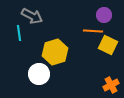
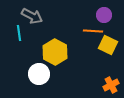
yellow hexagon: rotated 15 degrees counterclockwise
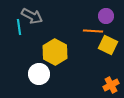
purple circle: moved 2 px right, 1 px down
cyan line: moved 6 px up
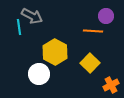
yellow square: moved 18 px left, 18 px down; rotated 18 degrees clockwise
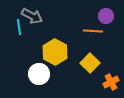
orange cross: moved 3 px up
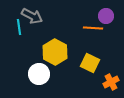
orange line: moved 3 px up
yellow square: rotated 18 degrees counterclockwise
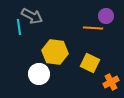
yellow hexagon: rotated 20 degrees counterclockwise
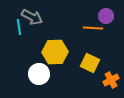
gray arrow: moved 1 px down
yellow hexagon: rotated 10 degrees counterclockwise
orange cross: moved 2 px up
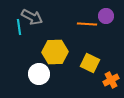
orange line: moved 6 px left, 4 px up
